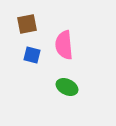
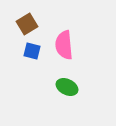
brown square: rotated 20 degrees counterclockwise
blue square: moved 4 px up
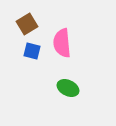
pink semicircle: moved 2 px left, 2 px up
green ellipse: moved 1 px right, 1 px down
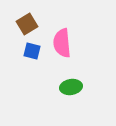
green ellipse: moved 3 px right, 1 px up; rotated 35 degrees counterclockwise
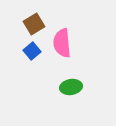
brown square: moved 7 px right
blue square: rotated 36 degrees clockwise
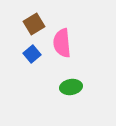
blue square: moved 3 px down
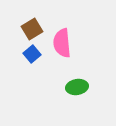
brown square: moved 2 px left, 5 px down
green ellipse: moved 6 px right
